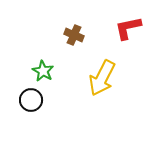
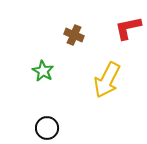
yellow arrow: moved 5 px right, 2 px down
black circle: moved 16 px right, 28 px down
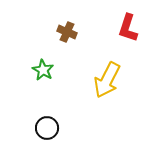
red L-shape: rotated 60 degrees counterclockwise
brown cross: moved 7 px left, 3 px up
green star: moved 1 px up
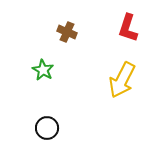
yellow arrow: moved 15 px right
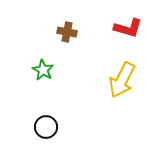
red L-shape: rotated 92 degrees counterclockwise
brown cross: rotated 12 degrees counterclockwise
black circle: moved 1 px left, 1 px up
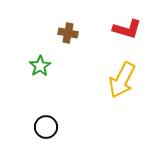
red L-shape: moved 1 px left, 1 px down
brown cross: moved 1 px right, 1 px down
green star: moved 3 px left, 4 px up; rotated 10 degrees clockwise
